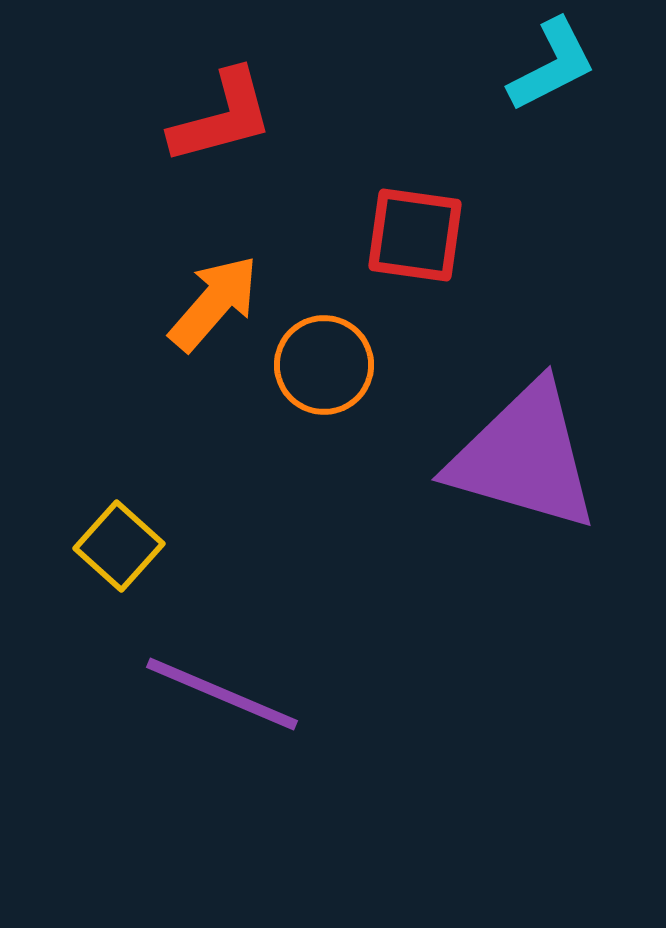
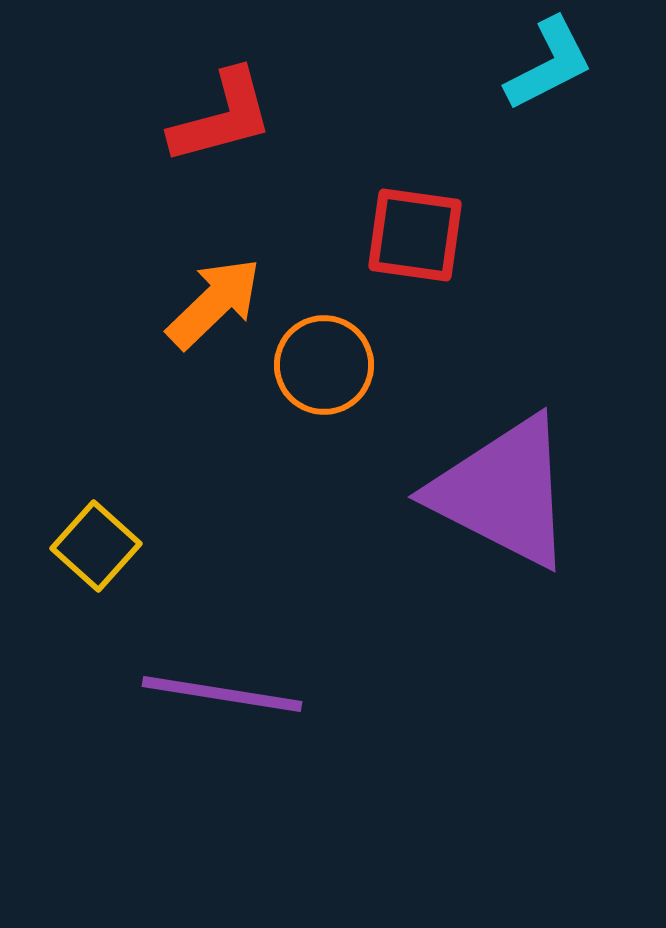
cyan L-shape: moved 3 px left, 1 px up
orange arrow: rotated 5 degrees clockwise
purple triangle: moved 21 px left, 35 px down; rotated 11 degrees clockwise
yellow square: moved 23 px left
purple line: rotated 14 degrees counterclockwise
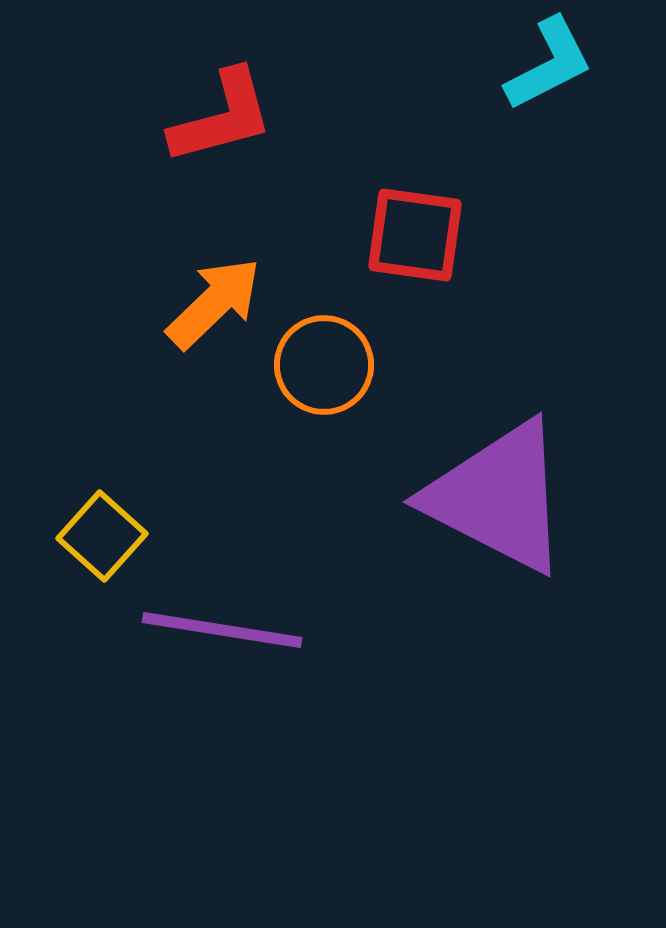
purple triangle: moved 5 px left, 5 px down
yellow square: moved 6 px right, 10 px up
purple line: moved 64 px up
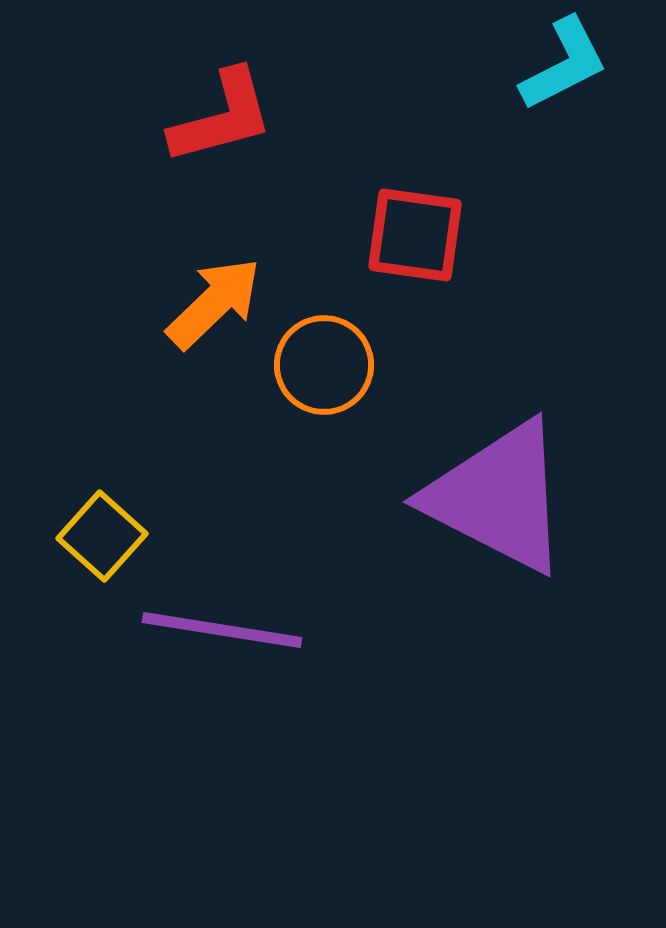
cyan L-shape: moved 15 px right
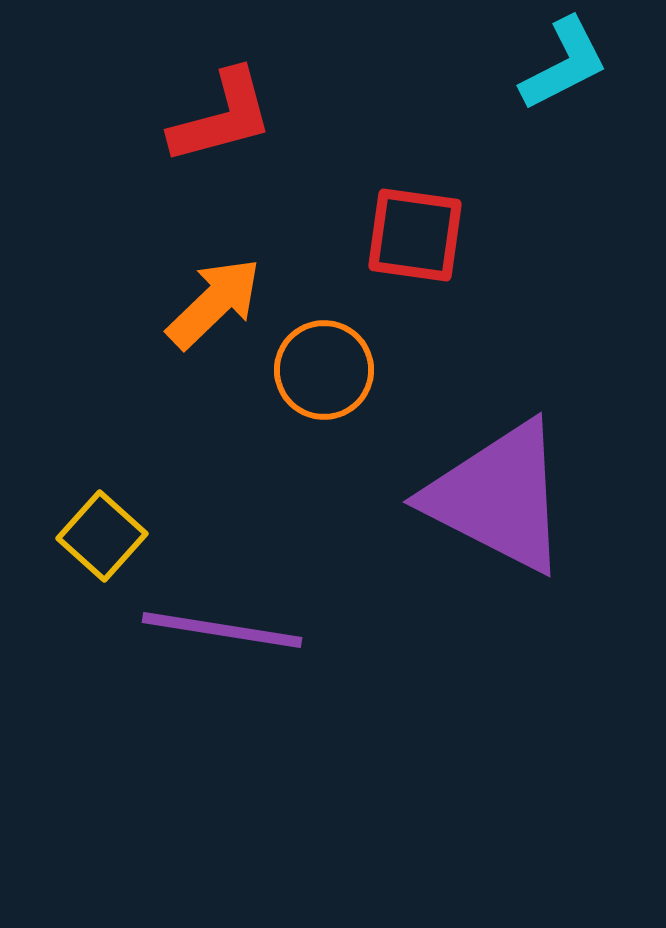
orange circle: moved 5 px down
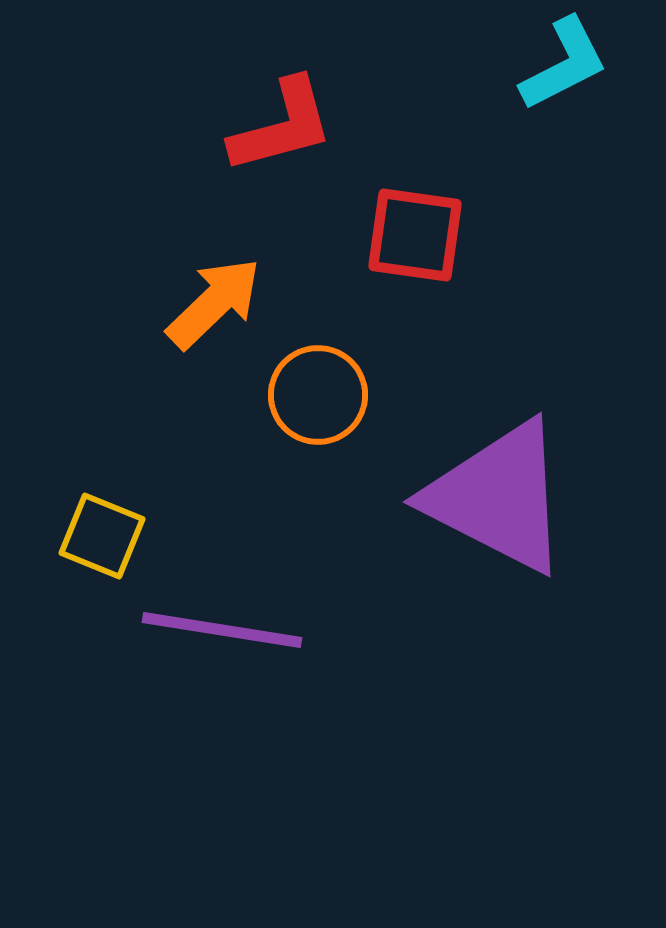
red L-shape: moved 60 px right, 9 px down
orange circle: moved 6 px left, 25 px down
yellow square: rotated 20 degrees counterclockwise
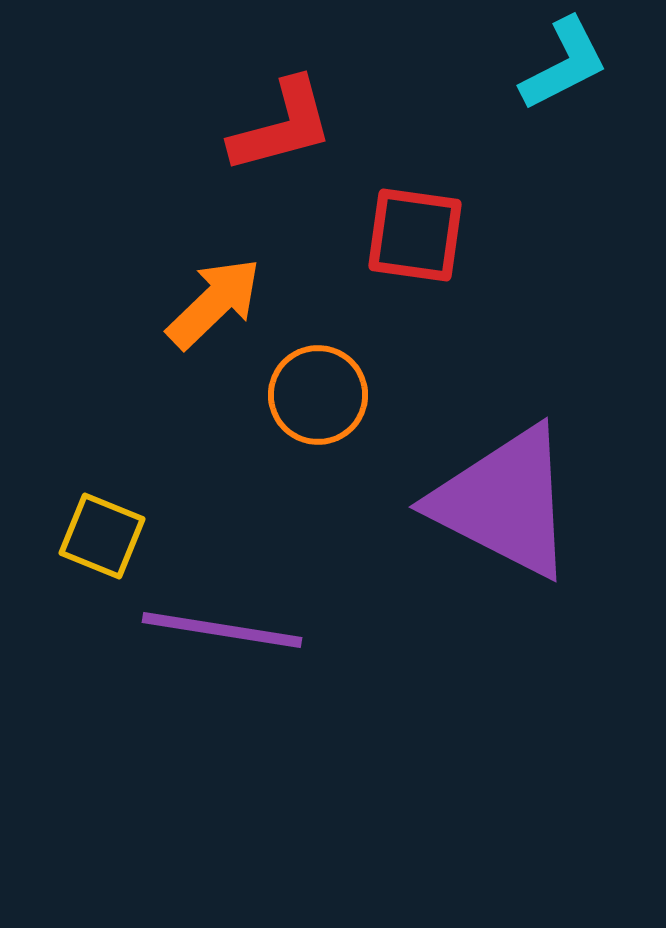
purple triangle: moved 6 px right, 5 px down
